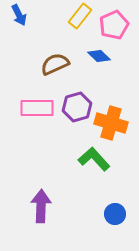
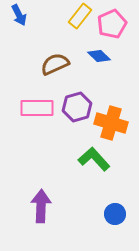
pink pentagon: moved 2 px left, 1 px up
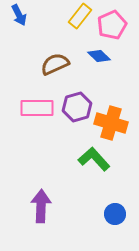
pink pentagon: moved 1 px down
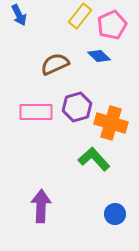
pink rectangle: moved 1 px left, 4 px down
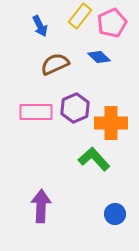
blue arrow: moved 21 px right, 11 px down
pink pentagon: moved 2 px up
blue diamond: moved 1 px down
purple hexagon: moved 2 px left, 1 px down; rotated 8 degrees counterclockwise
orange cross: rotated 16 degrees counterclockwise
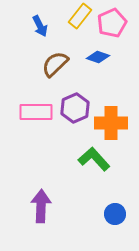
blue diamond: moved 1 px left; rotated 25 degrees counterclockwise
brown semicircle: rotated 20 degrees counterclockwise
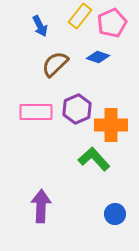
purple hexagon: moved 2 px right, 1 px down
orange cross: moved 2 px down
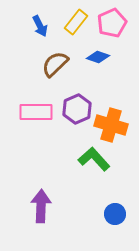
yellow rectangle: moved 4 px left, 6 px down
orange cross: rotated 16 degrees clockwise
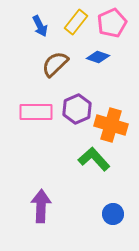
blue circle: moved 2 px left
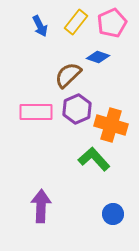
brown semicircle: moved 13 px right, 11 px down
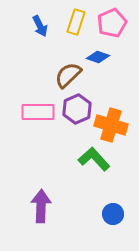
yellow rectangle: rotated 20 degrees counterclockwise
pink rectangle: moved 2 px right
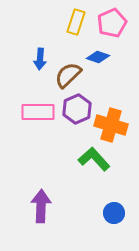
blue arrow: moved 33 px down; rotated 30 degrees clockwise
blue circle: moved 1 px right, 1 px up
